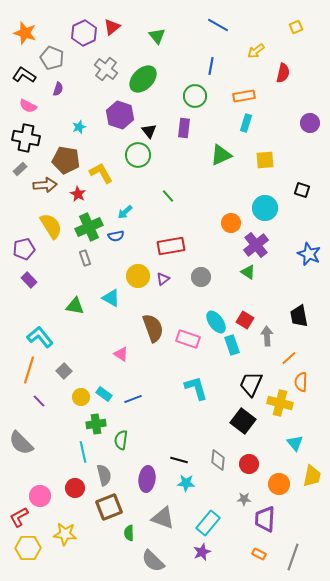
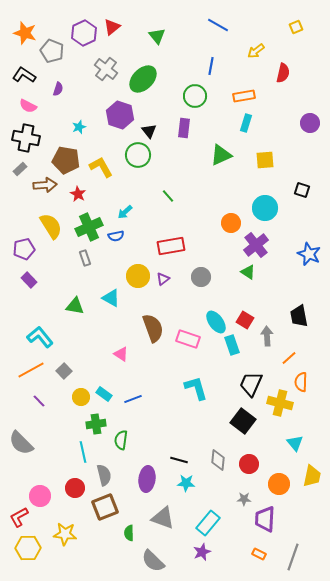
gray pentagon at (52, 58): moved 7 px up
yellow L-shape at (101, 173): moved 6 px up
orange line at (29, 370): moved 2 px right; rotated 44 degrees clockwise
brown square at (109, 507): moved 4 px left
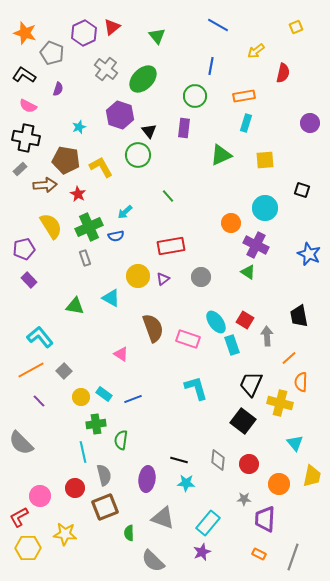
gray pentagon at (52, 51): moved 2 px down
purple cross at (256, 245): rotated 25 degrees counterclockwise
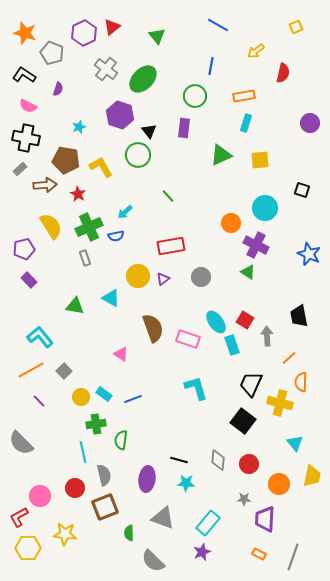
yellow square at (265, 160): moved 5 px left
